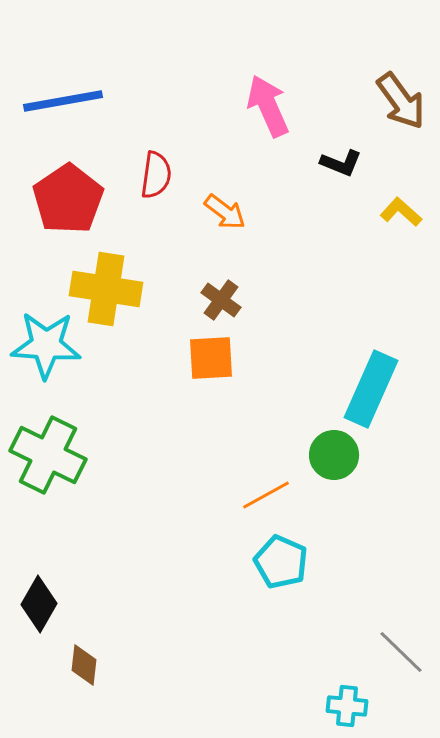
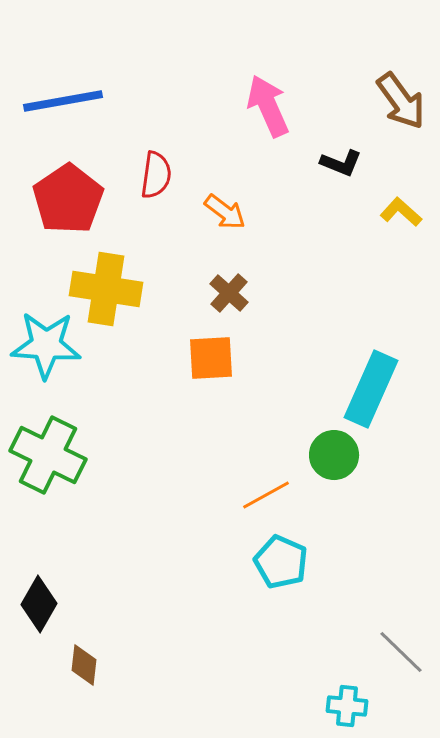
brown cross: moved 8 px right, 7 px up; rotated 6 degrees clockwise
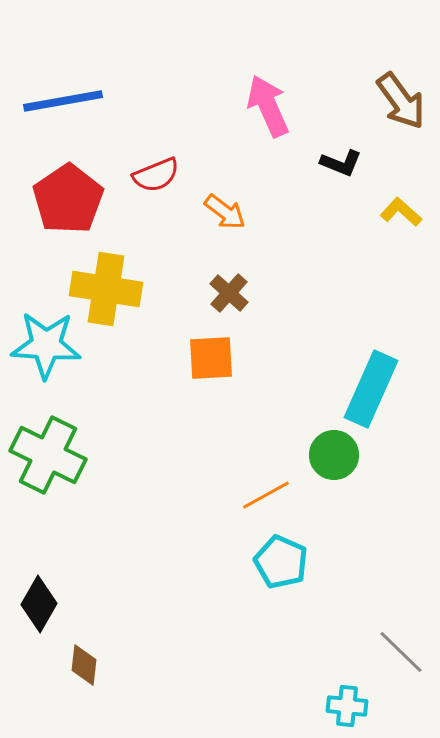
red semicircle: rotated 60 degrees clockwise
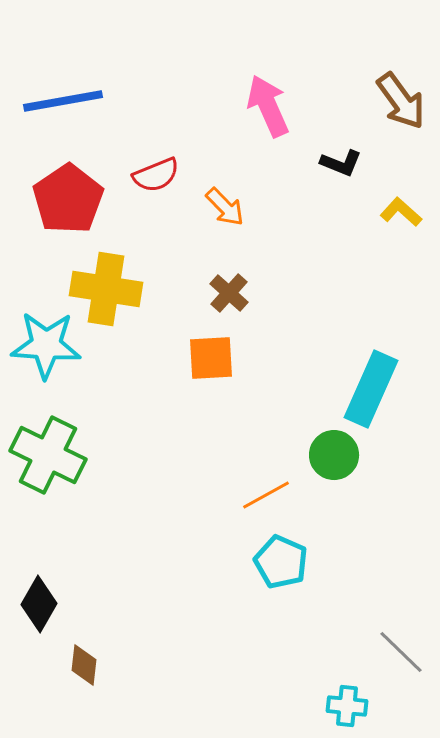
orange arrow: moved 5 px up; rotated 9 degrees clockwise
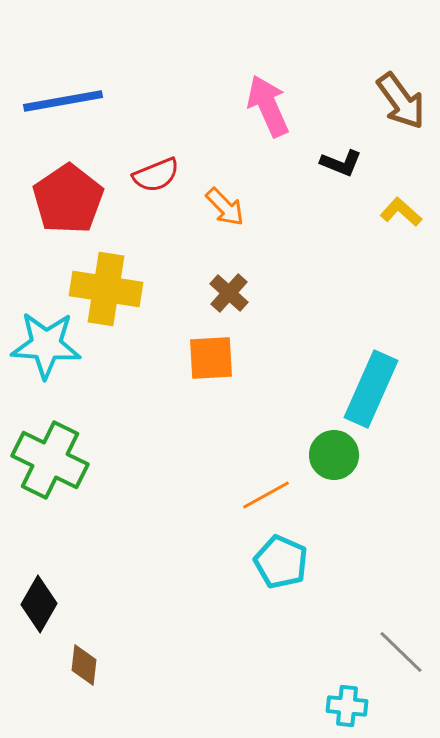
green cross: moved 2 px right, 5 px down
